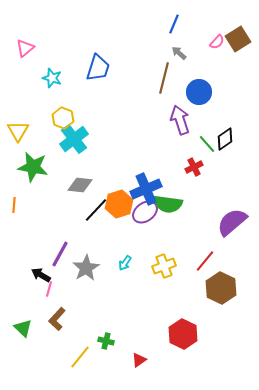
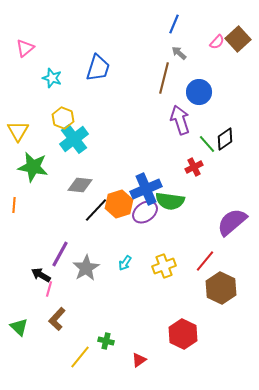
brown square: rotated 10 degrees counterclockwise
green semicircle: moved 2 px right, 3 px up
green triangle: moved 4 px left, 1 px up
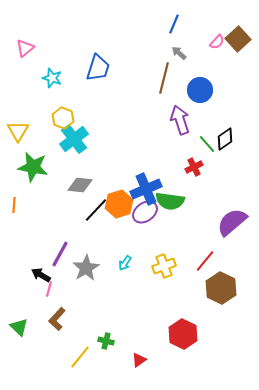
blue circle: moved 1 px right, 2 px up
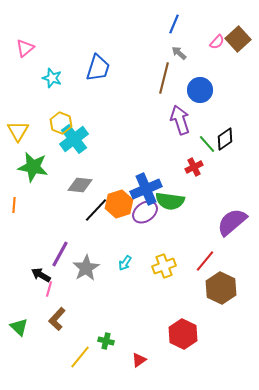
yellow hexagon: moved 2 px left, 5 px down
